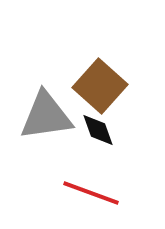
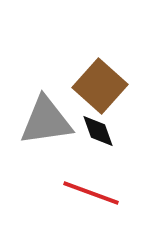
gray triangle: moved 5 px down
black diamond: moved 1 px down
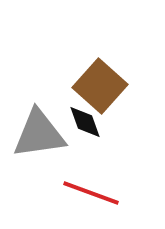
gray triangle: moved 7 px left, 13 px down
black diamond: moved 13 px left, 9 px up
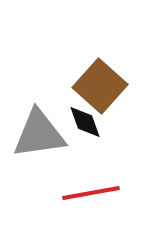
red line: rotated 30 degrees counterclockwise
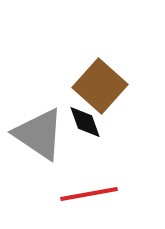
gray triangle: rotated 42 degrees clockwise
red line: moved 2 px left, 1 px down
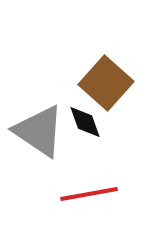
brown square: moved 6 px right, 3 px up
gray triangle: moved 3 px up
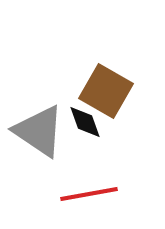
brown square: moved 8 px down; rotated 12 degrees counterclockwise
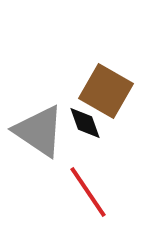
black diamond: moved 1 px down
red line: moved 1 px left, 2 px up; rotated 66 degrees clockwise
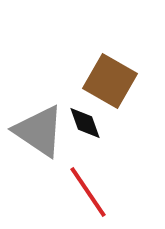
brown square: moved 4 px right, 10 px up
